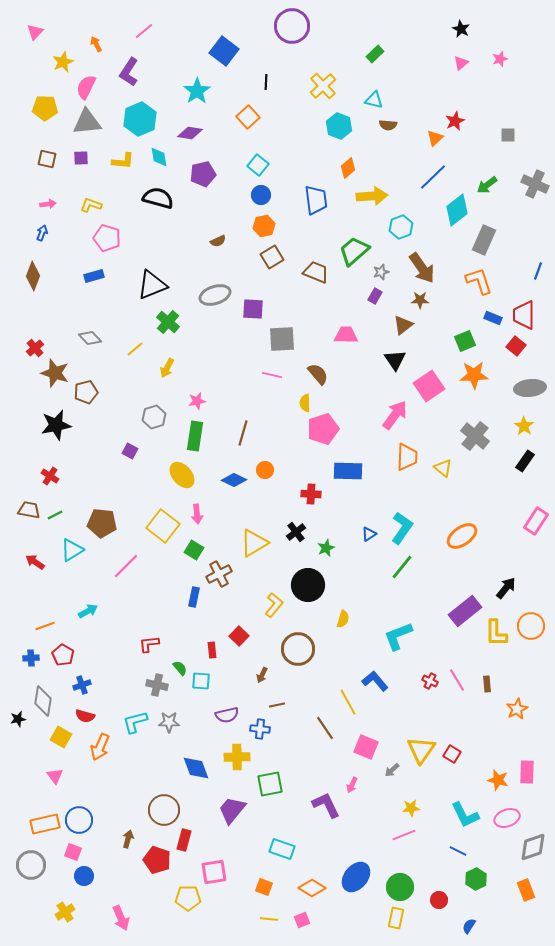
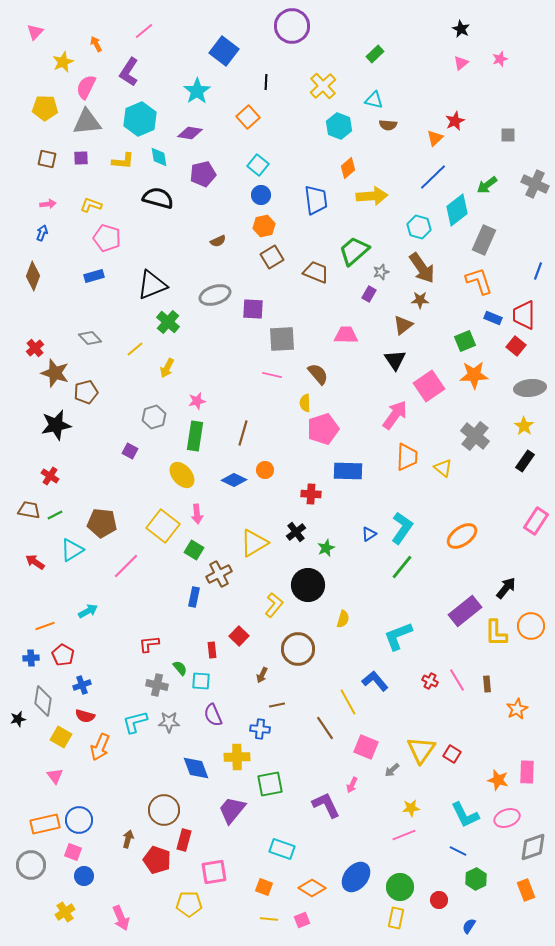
cyan hexagon at (401, 227): moved 18 px right; rotated 25 degrees counterclockwise
purple rectangle at (375, 296): moved 6 px left, 2 px up
purple semicircle at (227, 715): moved 14 px left; rotated 80 degrees clockwise
yellow pentagon at (188, 898): moved 1 px right, 6 px down
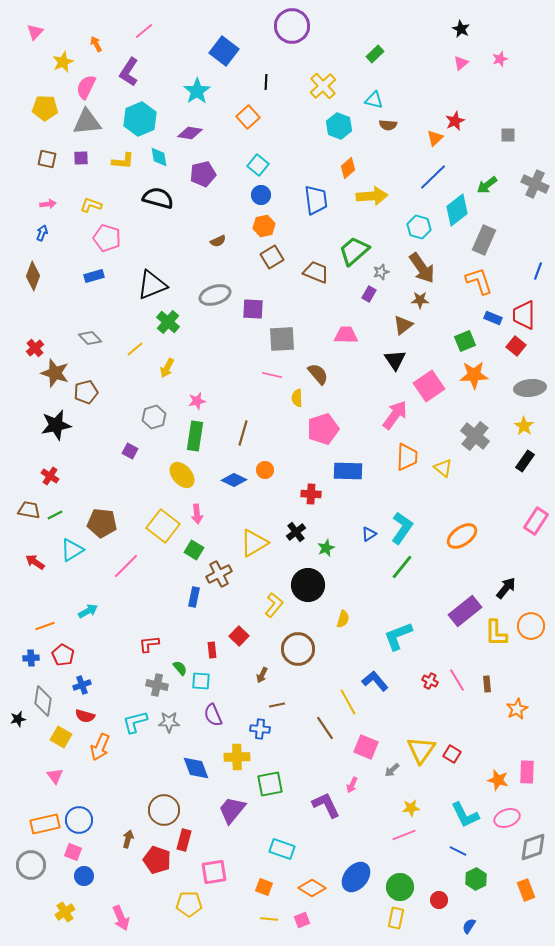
yellow semicircle at (305, 403): moved 8 px left, 5 px up
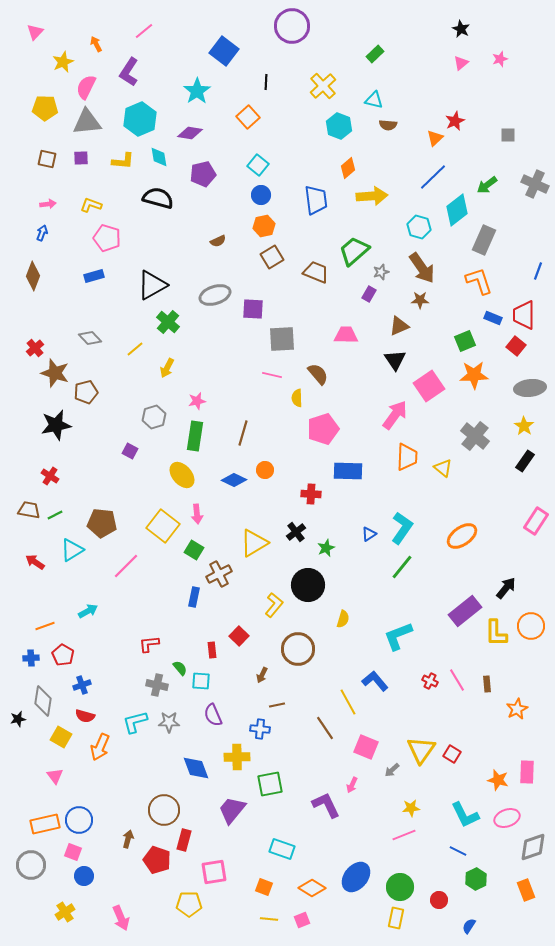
black triangle at (152, 285): rotated 8 degrees counterclockwise
brown triangle at (403, 325): moved 4 px left, 1 px down; rotated 15 degrees clockwise
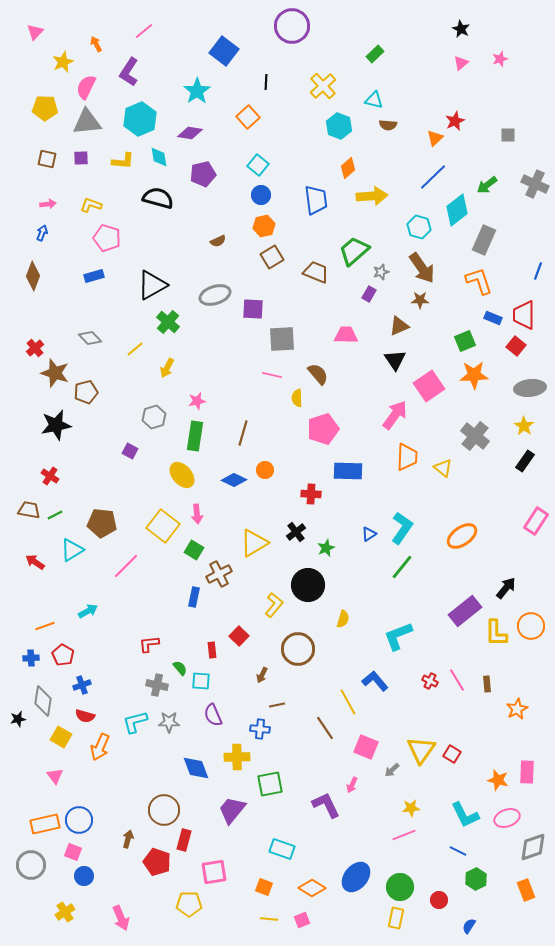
red pentagon at (157, 860): moved 2 px down
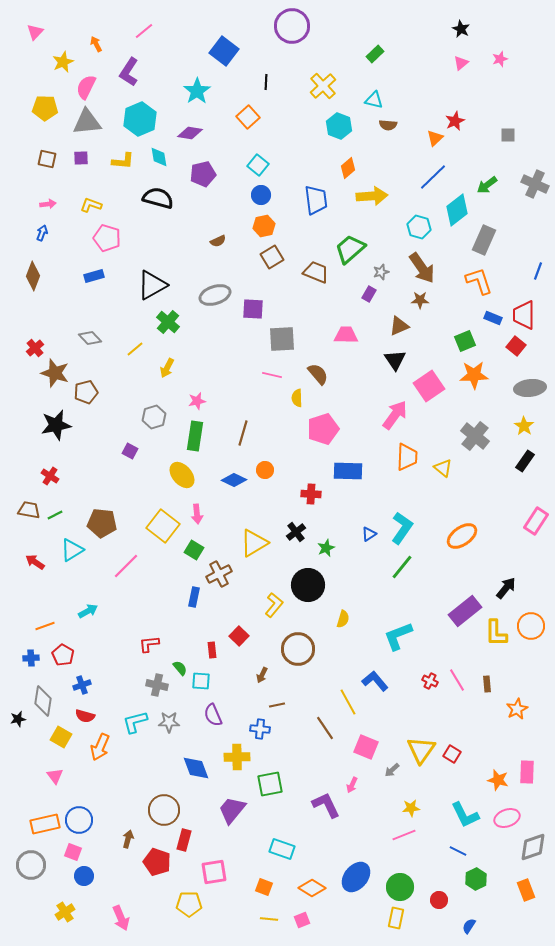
green trapezoid at (354, 251): moved 4 px left, 2 px up
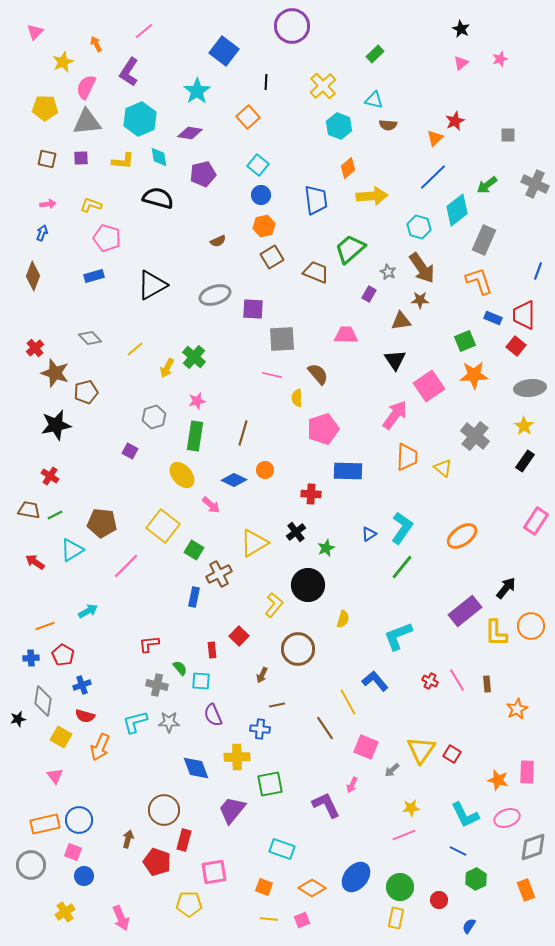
gray star at (381, 272): moved 7 px right; rotated 28 degrees counterclockwise
green cross at (168, 322): moved 26 px right, 35 px down
brown triangle at (399, 326): moved 2 px right, 5 px up; rotated 15 degrees clockwise
pink arrow at (197, 514): moved 14 px right, 9 px up; rotated 42 degrees counterclockwise
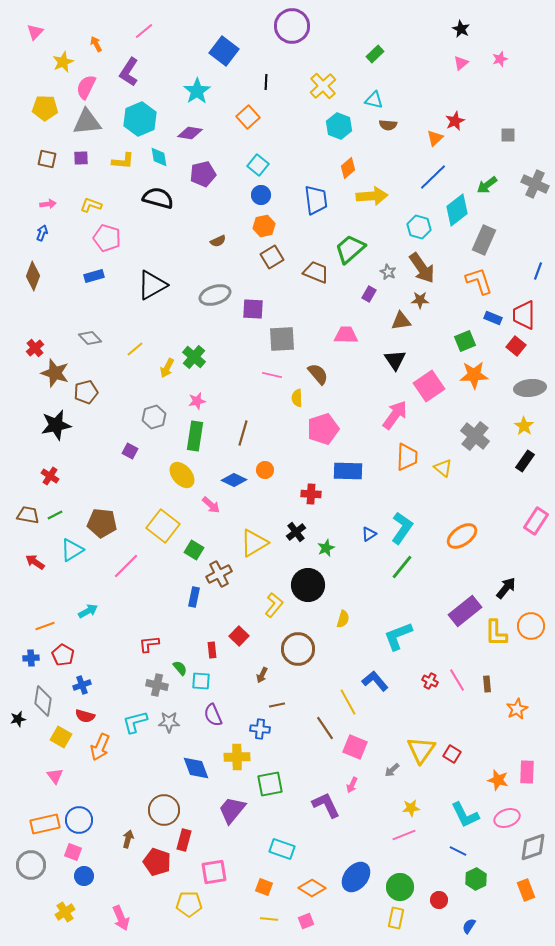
brown trapezoid at (29, 510): moved 1 px left, 5 px down
pink square at (366, 747): moved 11 px left
pink square at (302, 920): moved 4 px right, 1 px down
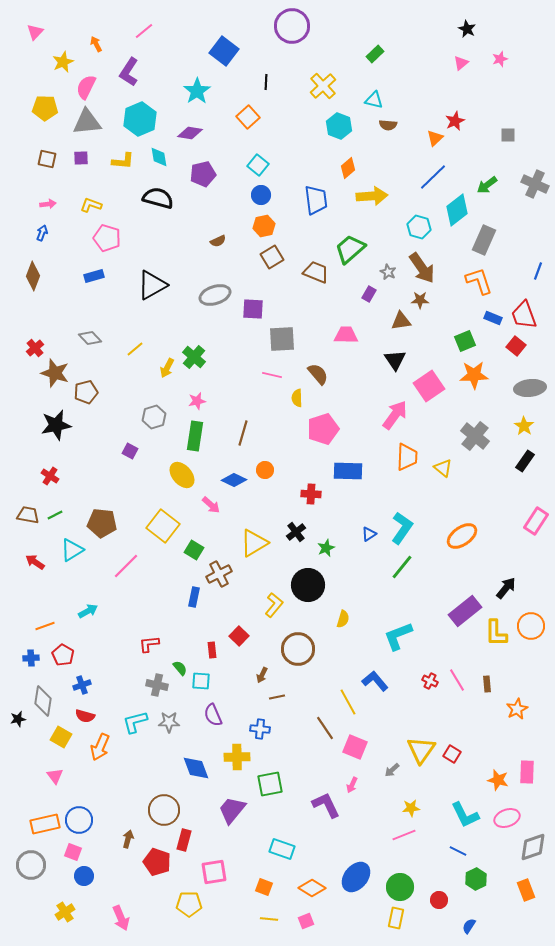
black star at (461, 29): moved 6 px right
red trapezoid at (524, 315): rotated 20 degrees counterclockwise
brown line at (277, 705): moved 8 px up
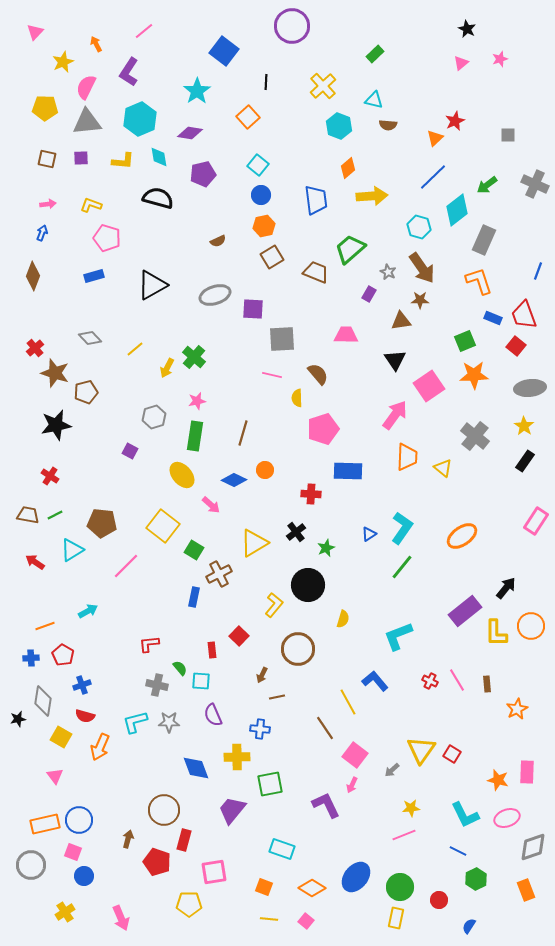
pink square at (355, 747): moved 8 px down; rotated 15 degrees clockwise
pink square at (306, 921): rotated 28 degrees counterclockwise
